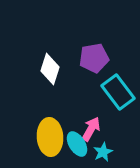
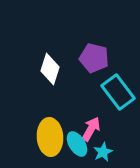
purple pentagon: rotated 24 degrees clockwise
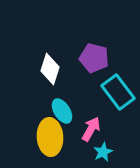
cyan ellipse: moved 15 px left, 33 px up
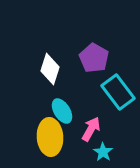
purple pentagon: rotated 16 degrees clockwise
cyan star: rotated 12 degrees counterclockwise
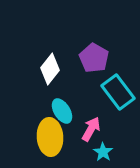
white diamond: rotated 20 degrees clockwise
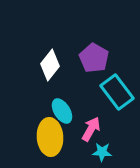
white diamond: moved 4 px up
cyan rectangle: moved 1 px left
cyan star: moved 1 px left; rotated 30 degrees counterclockwise
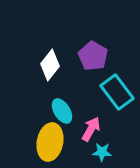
purple pentagon: moved 1 px left, 2 px up
yellow ellipse: moved 5 px down; rotated 15 degrees clockwise
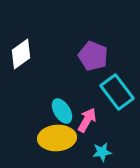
purple pentagon: rotated 8 degrees counterclockwise
white diamond: moved 29 px left, 11 px up; rotated 16 degrees clockwise
pink arrow: moved 4 px left, 9 px up
yellow ellipse: moved 7 px right, 4 px up; rotated 75 degrees clockwise
cyan star: rotated 12 degrees counterclockwise
